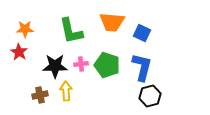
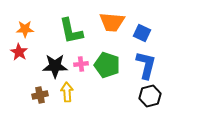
blue L-shape: moved 4 px right, 2 px up
yellow arrow: moved 1 px right, 1 px down
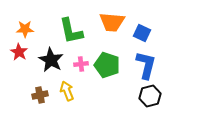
black star: moved 4 px left, 6 px up; rotated 30 degrees clockwise
yellow arrow: moved 1 px up; rotated 18 degrees counterclockwise
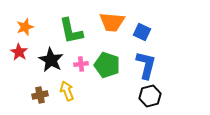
orange star: moved 2 px up; rotated 18 degrees counterclockwise
blue square: moved 1 px up
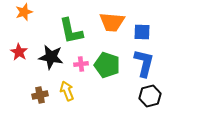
orange star: moved 1 px left, 15 px up
blue square: rotated 24 degrees counterclockwise
black star: moved 3 px up; rotated 20 degrees counterclockwise
blue L-shape: moved 2 px left, 2 px up
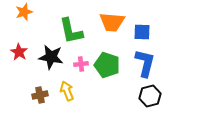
blue L-shape: moved 1 px right
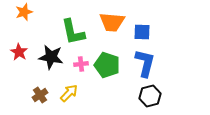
green L-shape: moved 2 px right, 1 px down
yellow arrow: moved 2 px right, 2 px down; rotated 66 degrees clockwise
brown cross: rotated 21 degrees counterclockwise
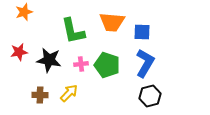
green L-shape: moved 1 px up
red star: rotated 30 degrees clockwise
black star: moved 2 px left, 3 px down
blue L-shape: rotated 16 degrees clockwise
brown cross: rotated 35 degrees clockwise
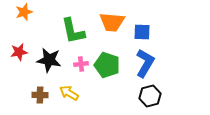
yellow arrow: rotated 102 degrees counterclockwise
